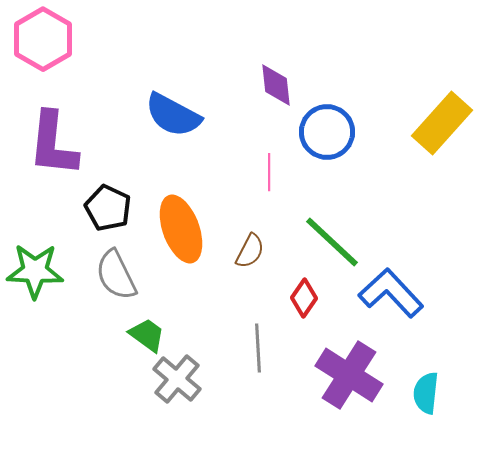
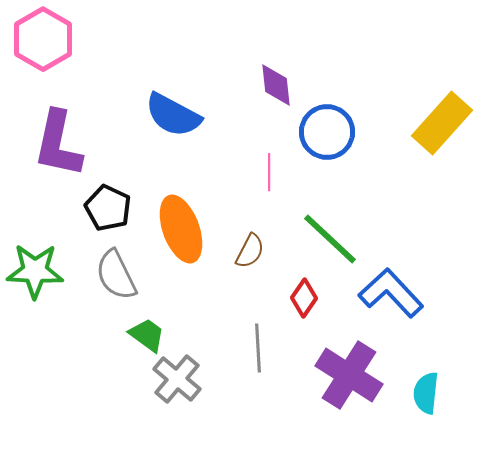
purple L-shape: moved 5 px right; rotated 6 degrees clockwise
green line: moved 2 px left, 3 px up
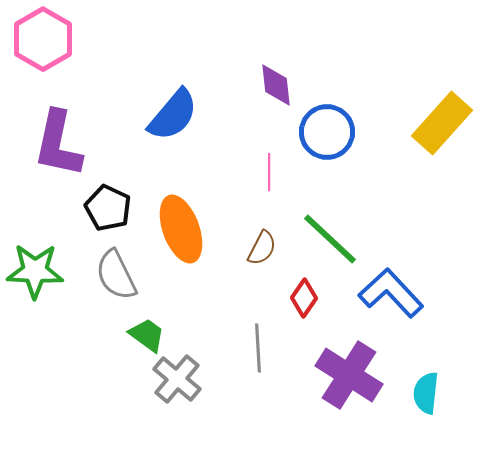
blue semicircle: rotated 78 degrees counterclockwise
brown semicircle: moved 12 px right, 3 px up
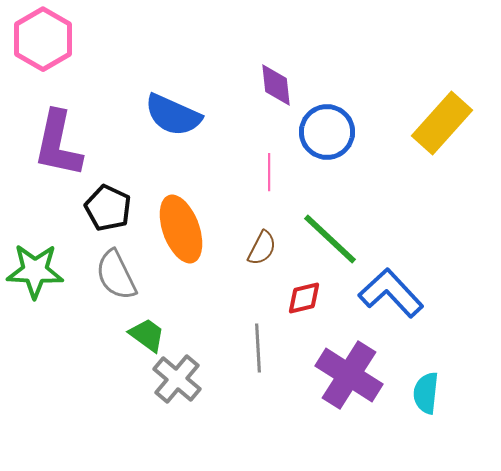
blue semicircle: rotated 74 degrees clockwise
red diamond: rotated 42 degrees clockwise
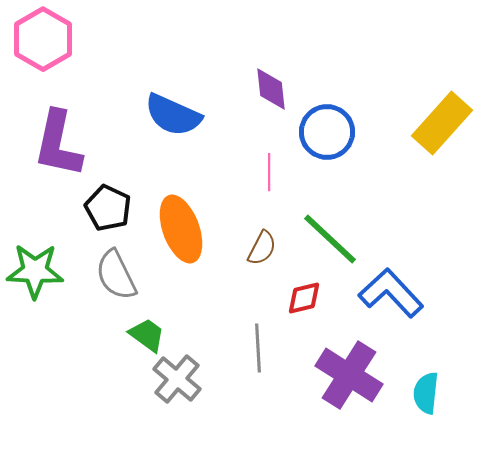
purple diamond: moved 5 px left, 4 px down
